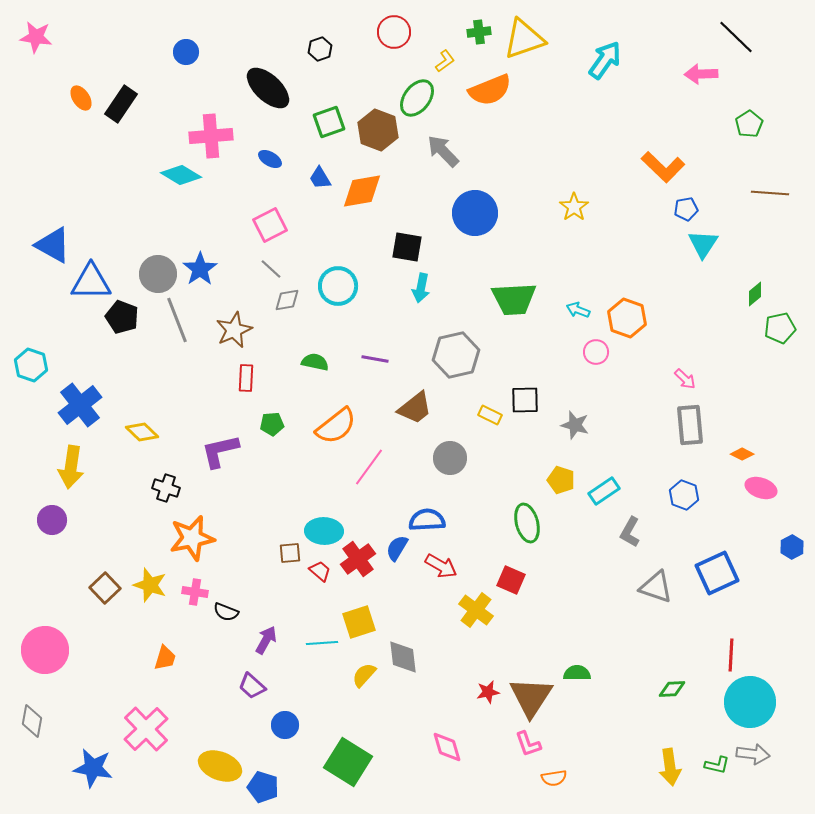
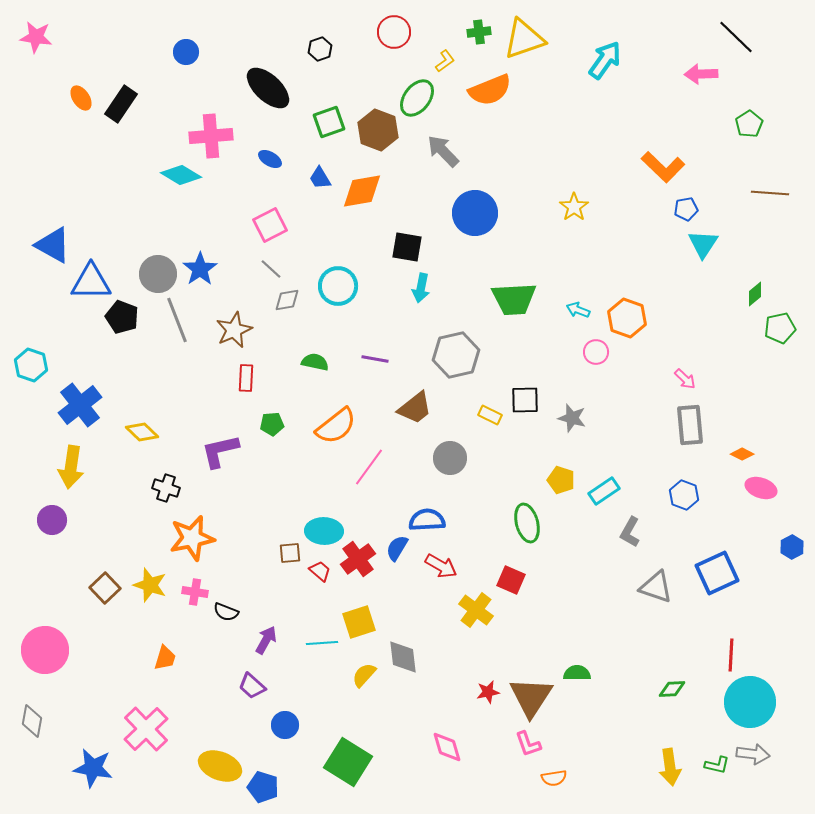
gray star at (575, 425): moved 3 px left, 7 px up
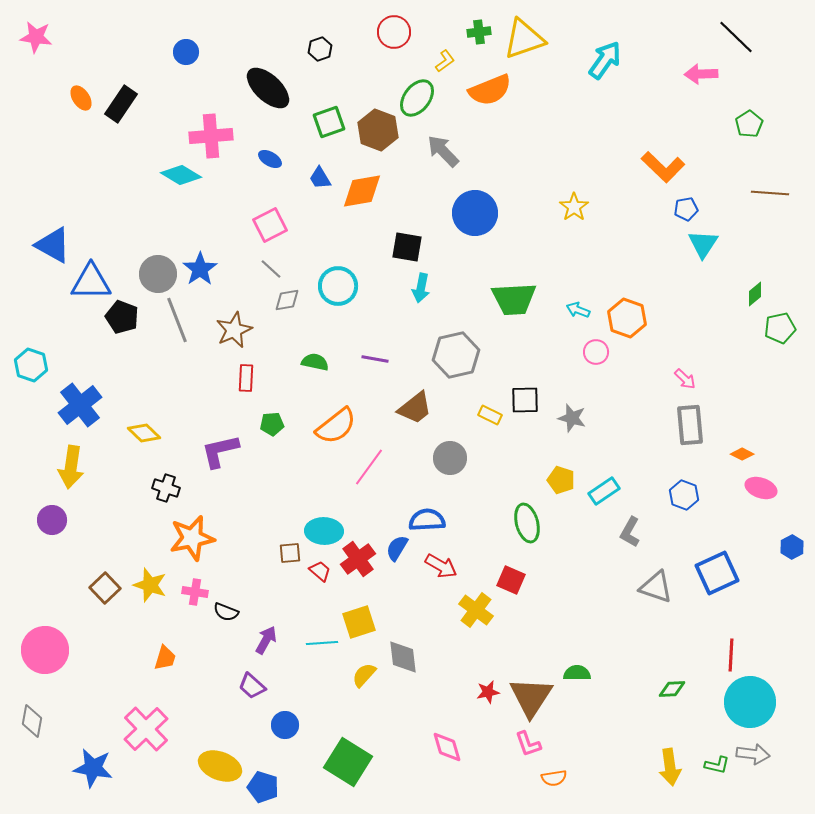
yellow diamond at (142, 432): moved 2 px right, 1 px down
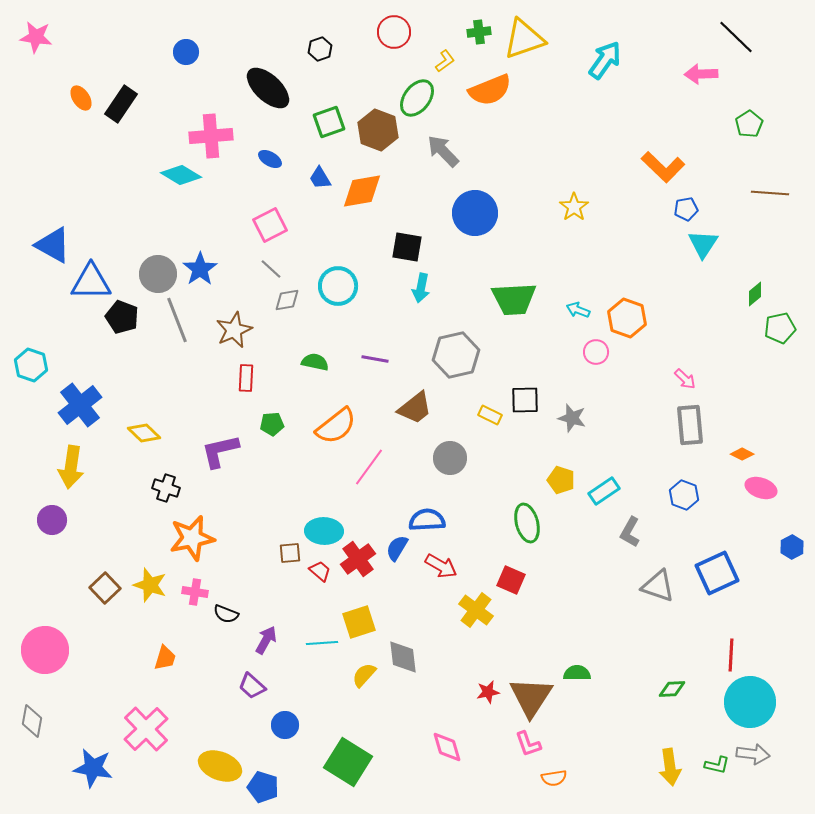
gray triangle at (656, 587): moved 2 px right, 1 px up
black semicircle at (226, 612): moved 2 px down
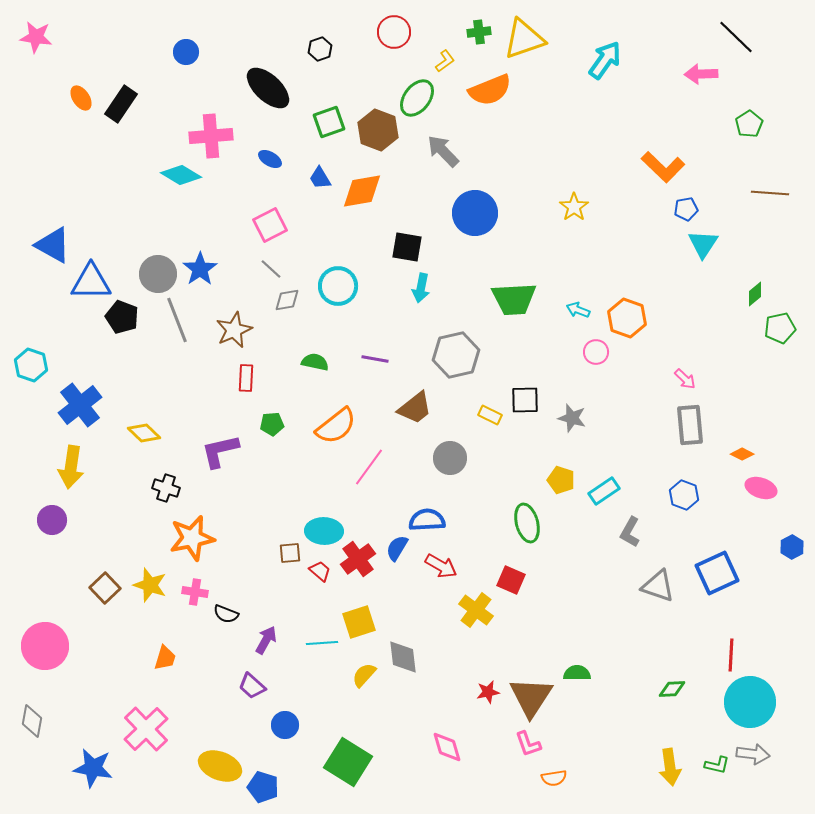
pink circle at (45, 650): moved 4 px up
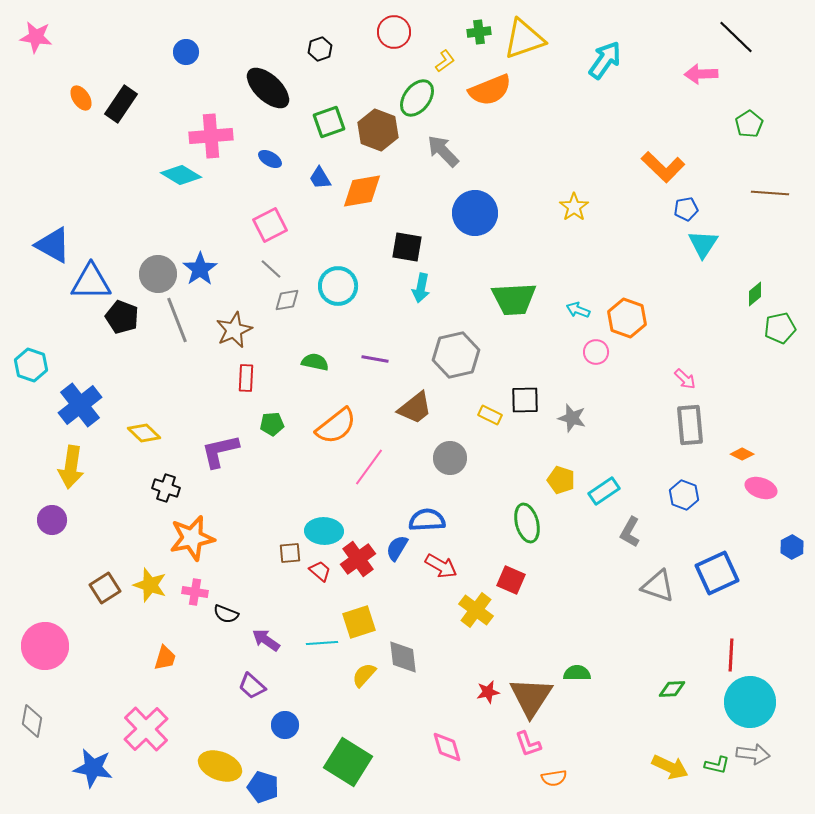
brown square at (105, 588): rotated 12 degrees clockwise
purple arrow at (266, 640): rotated 84 degrees counterclockwise
yellow arrow at (670, 767): rotated 57 degrees counterclockwise
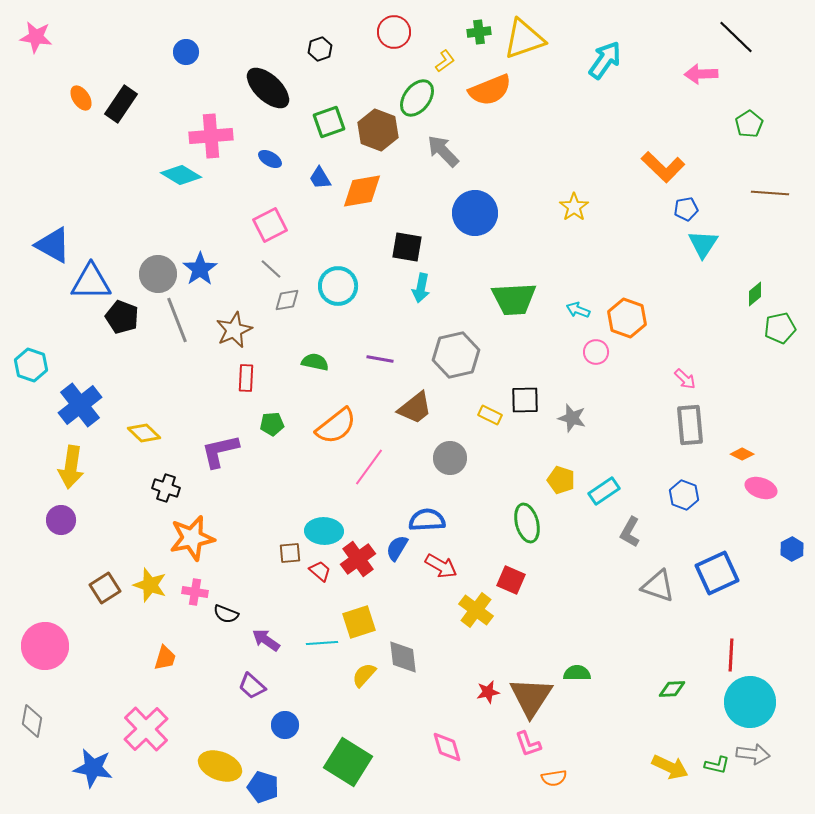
purple line at (375, 359): moved 5 px right
purple circle at (52, 520): moved 9 px right
blue hexagon at (792, 547): moved 2 px down
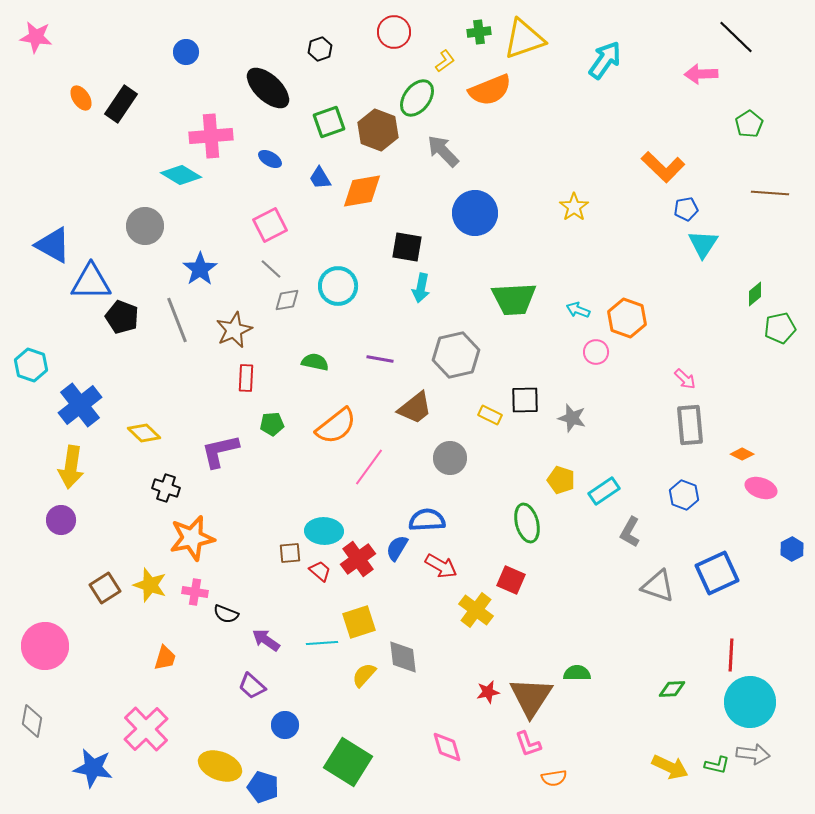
gray circle at (158, 274): moved 13 px left, 48 px up
